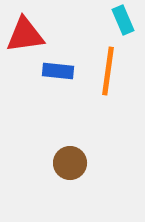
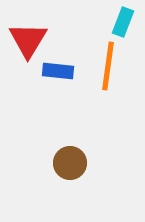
cyan rectangle: moved 2 px down; rotated 44 degrees clockwise
red triangle: moved 3 px right, 5 px down; rotated 51 degrees counterclockwise
orange line: moved 5 px up
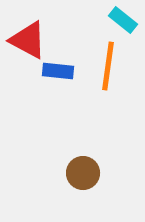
cyan rectangle: moved 2 px up; rotated 72 degrees counterclockwise
red triangle: rotated 33 degrees counterclockwise
brown circle: moved 13 px right, 10 px down
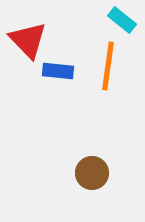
cyan rectangle: moved 1 px left
red triangle: rotated 18 degrees clockwise
brown circle: moved 9 px right
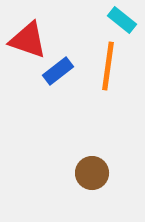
red triangle: rotated 27 degrees counterclockwise
blue rectangle: rotated 44 degrees counterclockwise
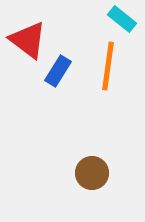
cyan rectangle: moved 1 px up
red triangle: rotated 18 degrees clockwise
blue rectangle: rotated 20 degrees counterclockwise
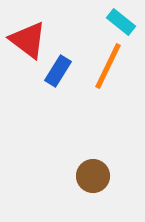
cyan rectangle: moved 1 px left, 3 px down
orange line: rotated 18 degrees clockwise
brown circle: moved 1 px right, 3 px down
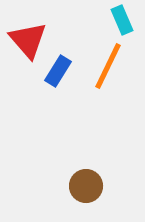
cyan rectangle: moved 1 px right, 2 px up; rotated 28 degrees clockwise
red triangle: rotated 12 degrees clockwise
brown circle: moved 7 px left, 10 px down
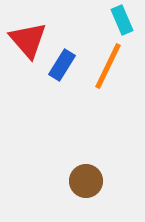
blue rectangle: moved 4 px right, 6 px up
brown circle: moved 5 px up
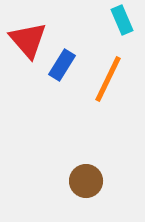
orange line: moved 13 px down
